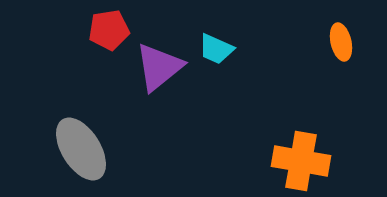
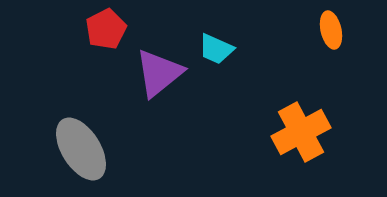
red pentagon: moved 3 px left, 1 px up; rotated 18 degrees counterclockwise
orange ellipse: moved 10 px left, 12 px up
purple triangle: moved 6 px down
orange cross: moved 29 px up; rotated 38 degrees counterclockwise
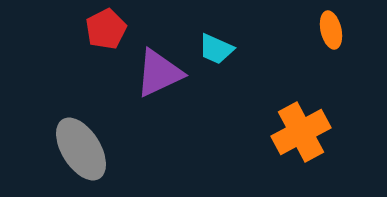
purple triangle: rotated 14 degrees clockwise
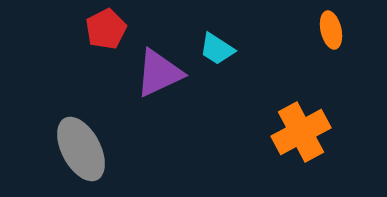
cyan trapezoid: moved 1 px right; rotated 9 degrees clockwise
gray ellipse: rotated 4 degrees clockwise
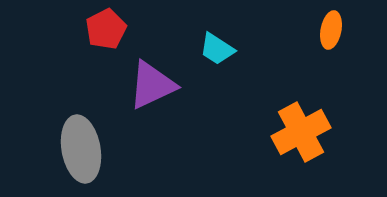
orange ellipse: rotated 24 degrees clockwise
purple triangle: moved 7 px left, 12 px down
gray ellipse: rotated 18 degrees clockwise
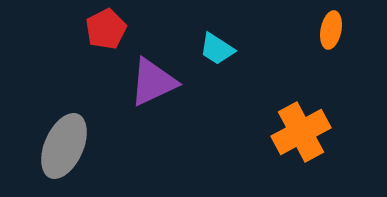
purple triangle: moved 1 px right, 3 px up
gray ellipse: moved 17 px left, 3 px up; rotated 34 degrees clockwise
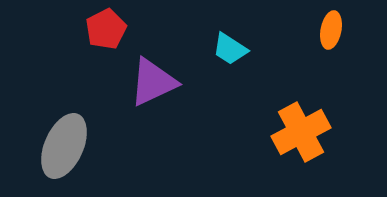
cyan trapezoid: moved 13 px right
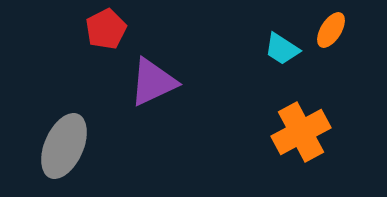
orange ellipse: rotated 21 degrees clockwise
cyan trapezoid: moved 52 px right
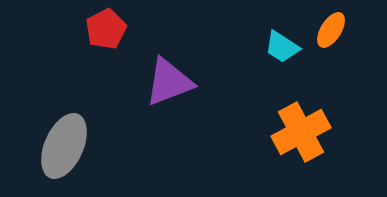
cyan trapezoid: moved 2 px up
purple triangle: moved 16 px right; rotated 4 degrees clockwise
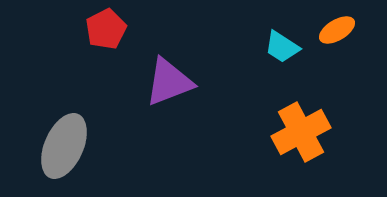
orange ellipse: moved 6 px right; rotated 27 degrees clockwise
